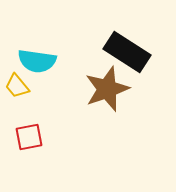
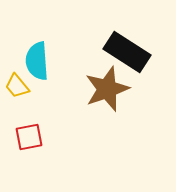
cyan semicircle: rotated 78 degrees clockwise
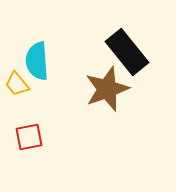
black rectangle: rotated 18 degrees clockwise
yellow trapezoid: moved 2 px up
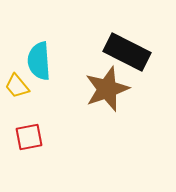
black rectangle: rotated 24 degrees counterclockwise
cyan semicircle: moved 2 px right
yellow trapezoid: moved 2 px down
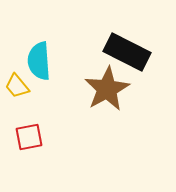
brown star: rotated 9 degrees counterclockwise
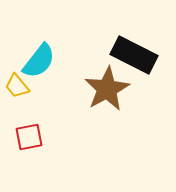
black rectangle: moved 7 px right, 3 px down
cyan semicircle: rotated 138 degrees counterclockwise
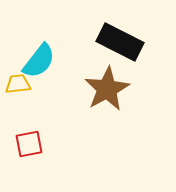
black rectangle: moved 14 px left, 13 px up
yellow trapezoid: moved 1 px right, 2 px up; rotated 124 degrees clockwise
red square: moved 7 px down
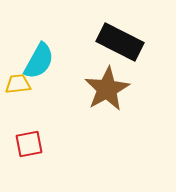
cyan semicircle: rotated 9 degrees counterclockwise
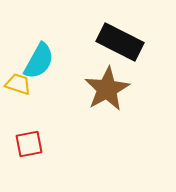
yellow trapezoid: rotated 24 degrees clockwise
